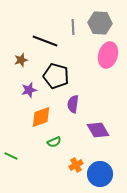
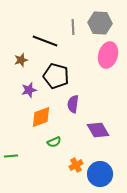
green line: rotated 32 degrees counterclockwise
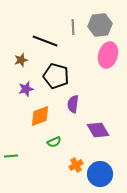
gray hexagon: moved 2 px down; rotated 10 degrees counterclockwise
purple star: moved 3 px left, 1 px up
orange diamond: moved 1 px left, 1 px up
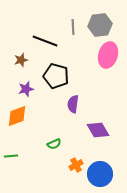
orange diamond: moved 23 px left
green semicircle: moved 2 px down
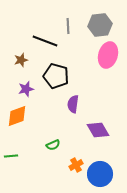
gray line: moved 5 px left, 1 px up
green semicircle: moved 1 px left, 1 px down
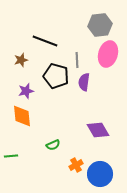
gray line: moved 9 px right, 34 px down
pink ellipse: moved 1 px up
purple star: moved 2 px down
purple semicircle: moved 11 px right, 22 px up
orange diamond: moved 5 px right; rotated 75 degrees counterclockwise
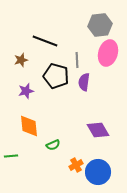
pink ellipse: moved 1 px up
orange diamond: moved 7 px right, 10 px down
blue circle: moved 2 px left, 2 px up
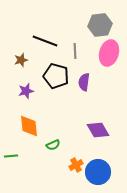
pink ellipse: moved 1 px right
gray line: moved 2 px left, 9 px up
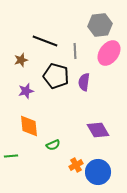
pink ellipse: rotated 20 degrees clockwise
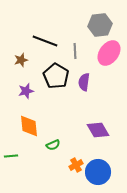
black pentagon: rotated 15 degrees clockwise
